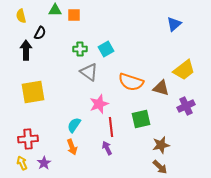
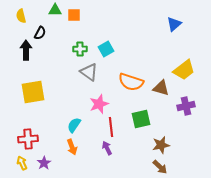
purple cross: rotated 12 degrees clockwise
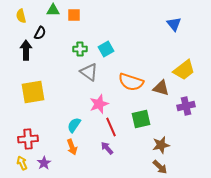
green triangle: moved 2 px left
blue triangle: rotated 28 degrees counterclockwise
red line: rotated 18 degrees counterclockwise
purple arrow: rotated 16 degrees counterclockwise
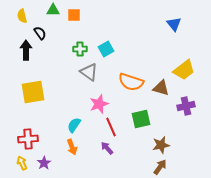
yellow semicircle: moved 1 px right
black semicircle: rotated 64 degrees counterclockwise
brown arrow: rotated 98 degrees counterclockwise
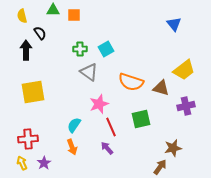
brown star: moved 12 px right, 3 px down
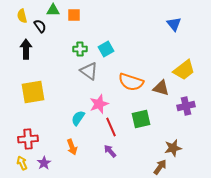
black semicircle: moved 7 px up
black arrow: moved 1 px up
gray triangle: moved 1 px up
cyan semicircle: moved 4 px right, 7 px up
purple arrow: moved 3 px right, 3 px down
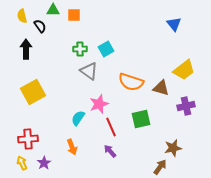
yellow square: rotated 20 degrees counterclockwise
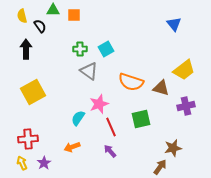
orange arrow: rotated 91 degrees clockwise
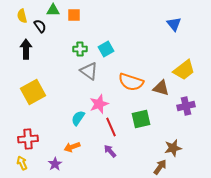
purple star: moved 11 px right, 1 px down
